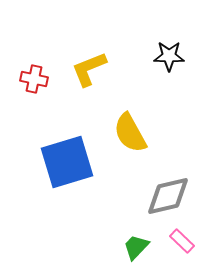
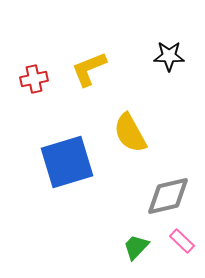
red cross: rotated 24 degrees counterclockwise
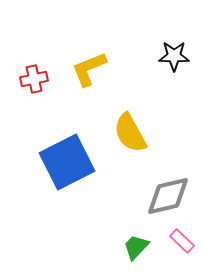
black star: moved 5 px right
blue square: rotated 10 degrees counterclockwise
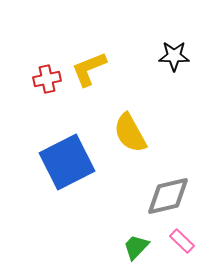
red cross: moved 13 px right
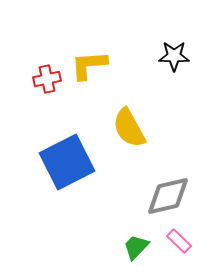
yellow L-shape: moved 4 px up; rotated 18 degrees clockwise
yellow semicircle: moved 1 px left, 5 px up
pink rectangle: moved 3 px left
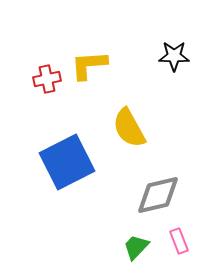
gray diamond: moved 10 px left, 1 px up
pink rectangle: rotated 25 degrees clockwise
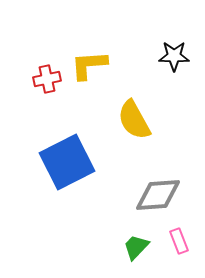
yellow semicircle: moved 5 px right, 8 px up
gray diamond: rotated 9 degrees clockwise
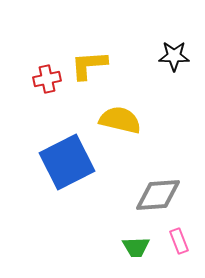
yellow semicircle: moved 14 px left; rotated 132 degrees clockwise
green trapezoid: rotated 136 degrees counterclockwise
